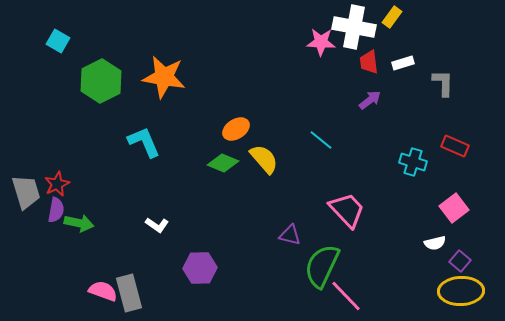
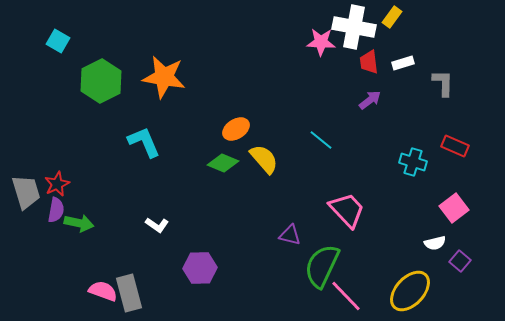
yellow ellipse: moved 51 px left; rotated 45 degrees counterclockwise
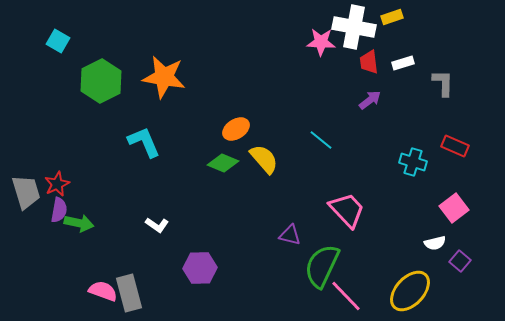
yellow rectangle: rotated 35 degrees clockwise
purple semicircle: moved 3 px right
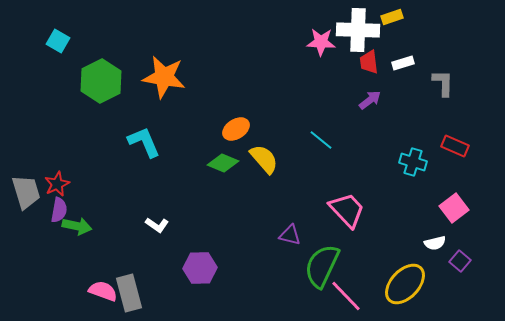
white cross: moved 4 px right, 3 px down; rotated 9 degrees counterclockwise
green arrow: moved 2 px left, 3 px down
yellow ellipse: moved 5 px left, 7 px up
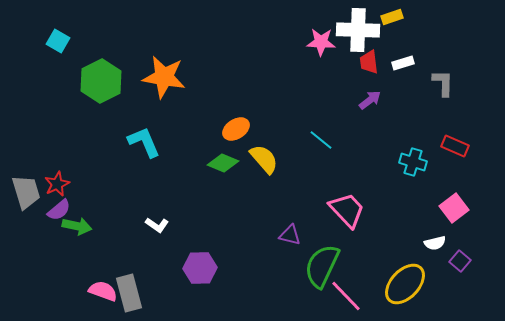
purple semicircle: rotated 40 degrees clockwise
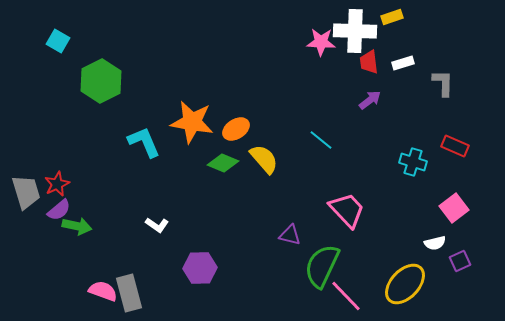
white cross: moved 3 px left, 1 px down
orange star: moved 28 px right, 45 px down
purple square: rotated 25 degrees clockwise
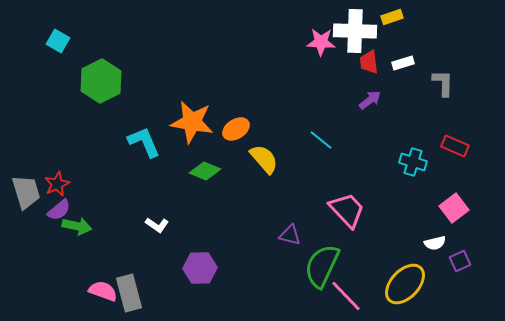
green diamond: moved 18 px left, 8 px down
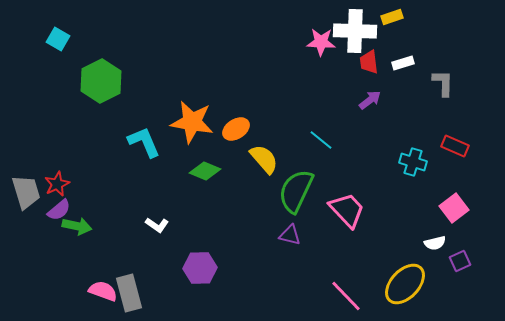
cyan square: moved 2 px up
green semicircle: moved 26 px left, 75 px up
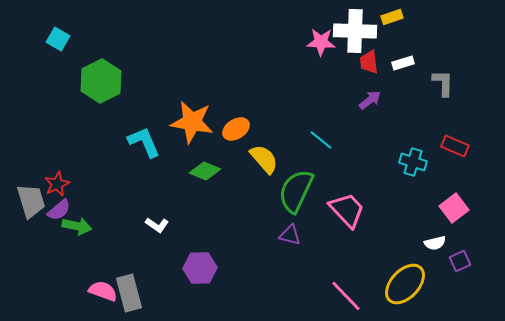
gray trapezoid: moved 5 px right, 9 px down
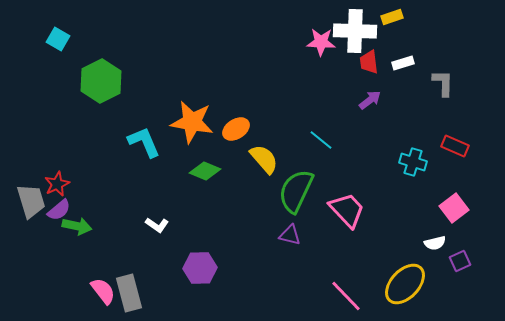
pink semicircle: rotated 32 degrees clockwise
